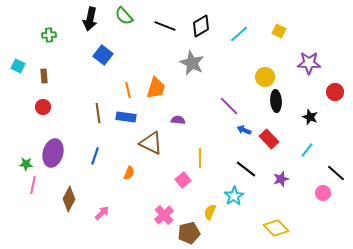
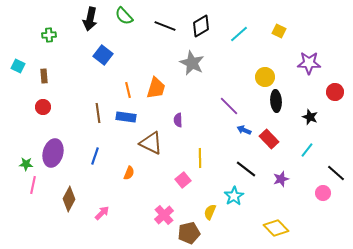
purple semicircle at (178, 120): rotated 96 degrees counterclockwise
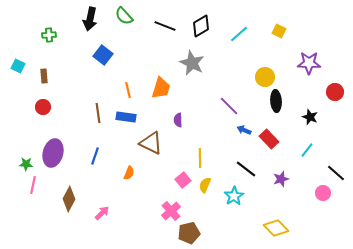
orange trapezoid at (156, 88): moved 5 px right
yellow semicircle at (210, 212): moved 5 px left, 27 px up
pink cross at (164, 215): moved 7 px right, 4 px up
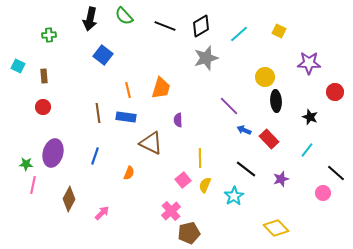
gray star at (192, 63): moved 14 px right, 5 px up; rotated 30 degrees clockwise
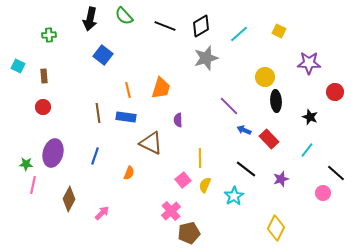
yellow diamond at (276, 228): rotated 70 degrees clockwise
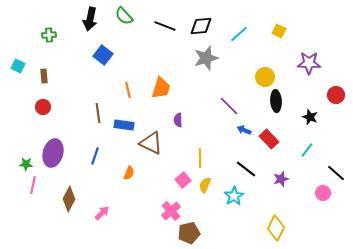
black diamond at (201, 26): rotated 25 degrees clockwise
red circle at (335, 92): moved 1 px right, 3 px down
blue rectangle at (126, 117): moved 2 px left, 8 px down
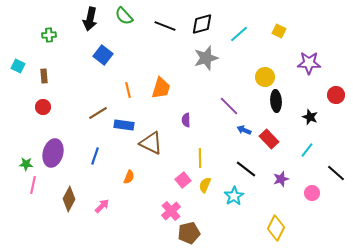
black diamond at (201, 26): moved 1 px right, 2 px up; rotated 10 degrees counterclockwise
brown line at (98, 113): rotated 66 degrees clockwise
purple semicircle at (178, 120): moved 8 px right
orange semicircle at (129, 173): moved 4 px down
pink circle at (323, 193): moved 11 px left
pink arrow at (102, 213): moved 7 px up
